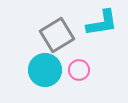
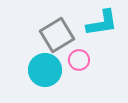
pink circle: moved 10 px up
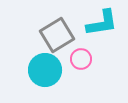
pink circle: moved 2 px right, 1 px up
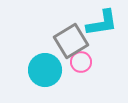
gray square: moved 14 px right, 6 px down
pink circle: moved 3 px down
